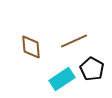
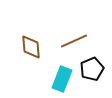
black pentagon: rotated 20 degrees clockwise
cyan rectangle: rotated 35 degrees counterclockwise
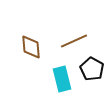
black pentagon: rotated 20 degrees counterclockwise
cyan rectangle: rotated 35 degrees counterclockwise
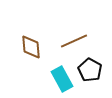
black pentagon: moved 2 px left, 1 px down
cyan rectangle: rotated 15 degrees counterclockwise
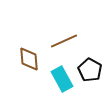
brown line: moved 10 px left
brown diamond: moved 2 px left, 12 px down
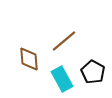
brown line: rotated 16 degrees counterclockwise
black pentagon: moved 3 px right, 2 px down
